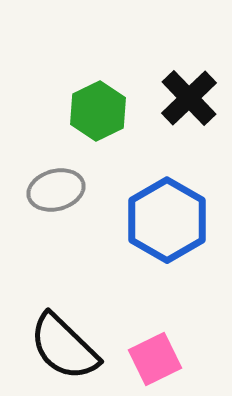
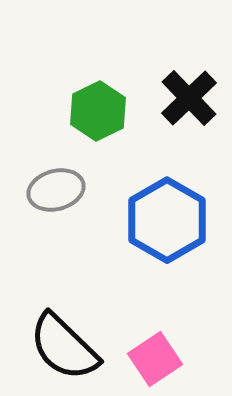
pink square: rotated 8 degrees counterclockwise
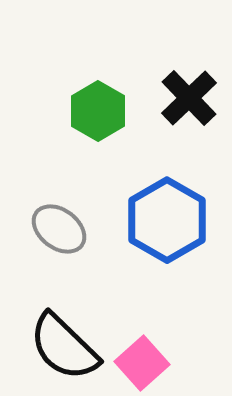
green hexagon: rotated 4 degrees counterclockwise
gray ellipse: moved 3 px right, 39 px down; rotated 52 degrees clockwise
pink square: moved 13 px left, 4 px down; rotated 8 degrees counterclockwise
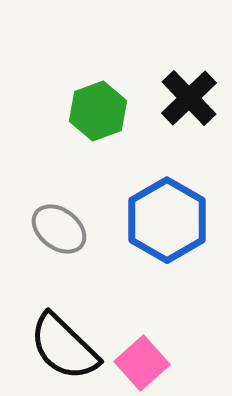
green hexagon: rotated 10 degrees clockwise
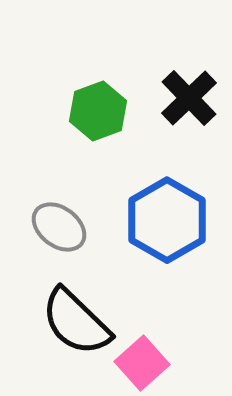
gray ellipse: moved 2 px up
black semicircle: moved 12 px right, 25 px up
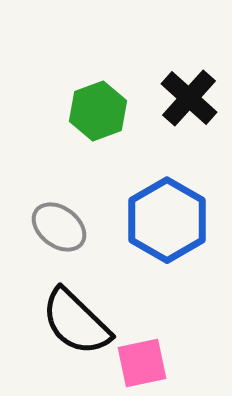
black cross: rotated 4 degrees counterclockwise
pink square: rotated 30 degrees clockwise
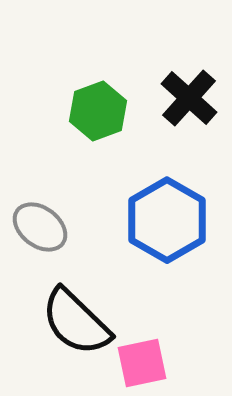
gray ellipse: moved 19 px left
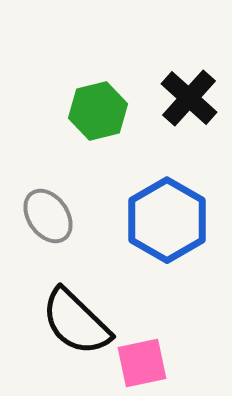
green hexagon: rotated 6 degrees clockwise
gray ellipse: moved 8 px right, 11 px up; rotated 18 degrees clockwise
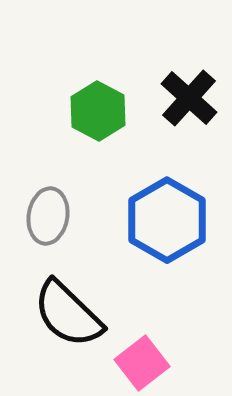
green hexagon: rotated 18 degrees counterclockwise
gray ellipse: rotated 44 degrees clockwise
black semicircle: moved 8 px left, 8 px up
pink square: rotated 26 degrees counterclockwise
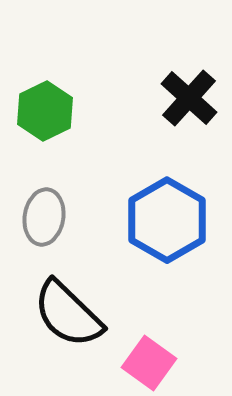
green hexagon: moved 53 px left; rotated 6 degrees clockwise
gray ellipse: moved 4 px left, 1 px down
pink square: moved 7 px right; rotated 16 degrees counterclockwise
